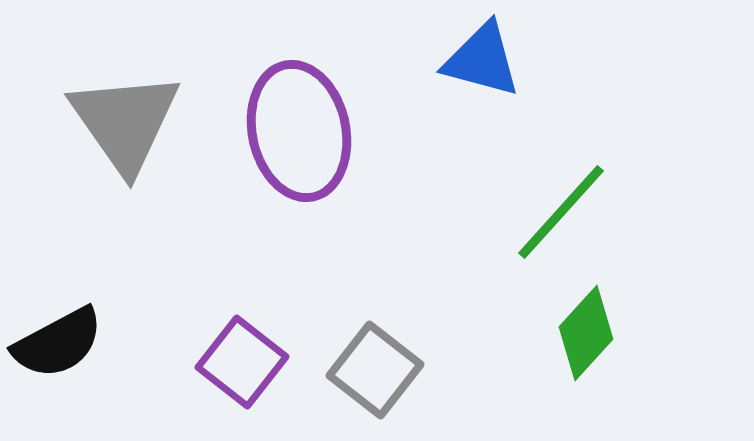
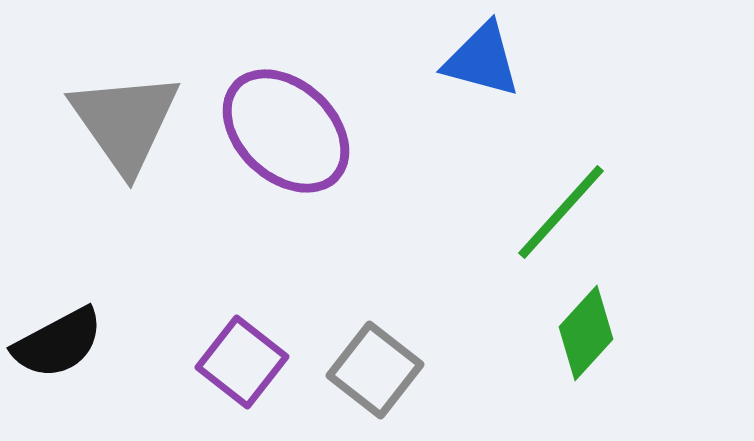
purple ellipse: moved 13 px left; rotated 35 degrees counterclockwise
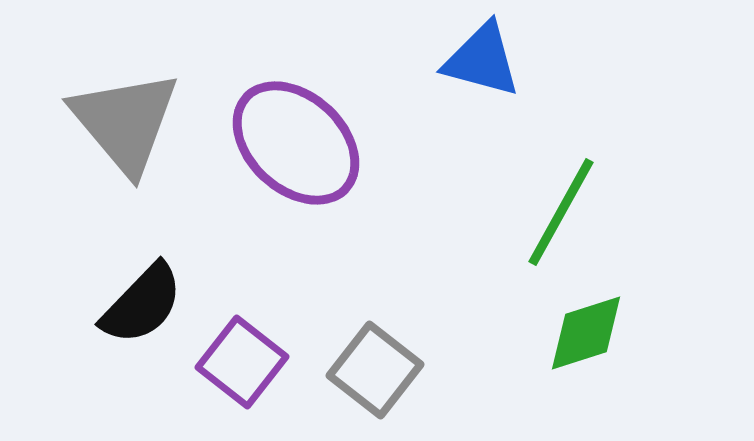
gray triangle: rotated 5 degrees counterclockwise
purple ellipse: moved 10 px right, 12 px down
green line: rotated 13 degrees counterclockwise
green diamond: rotated 30 degrees clockwise
black semicircle: moved 84 px right, 39 px up; rotated 18 degrees counterclockwise
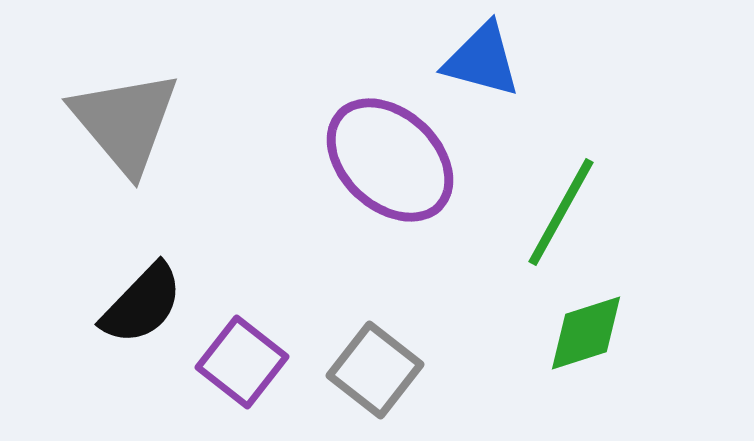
purple ellipse: moved 94 px right, 17 px down
